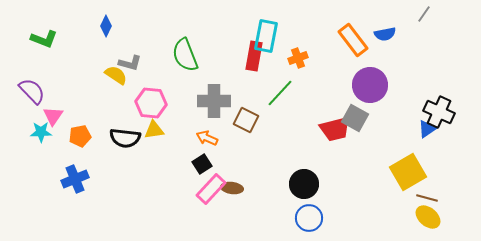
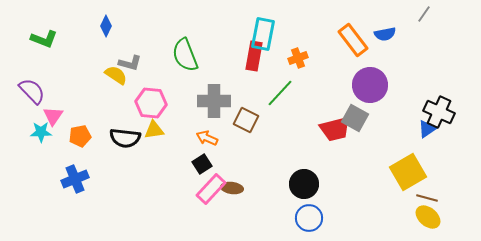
cyan rectangle: moved 3 px left, 2 px up
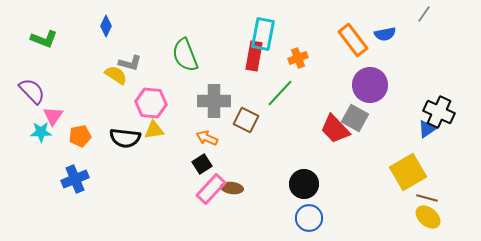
red trapezoid: rotated 60 degrees clockwise
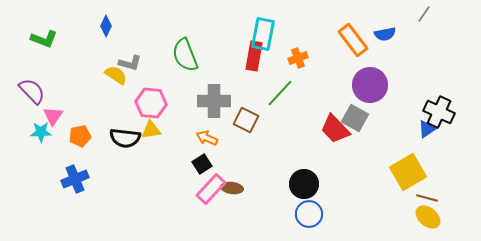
yellow triangle: moved 3 px left
blue circle: moved 4 px up
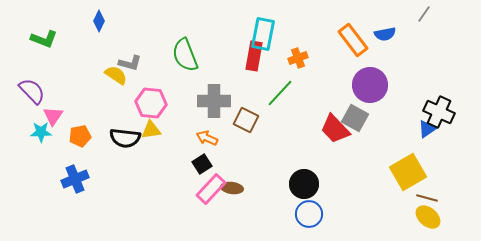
blue diamond: moved 7 px left, 5 px up
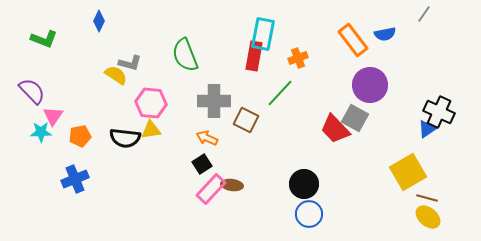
brown ellipse: moved 3 px up
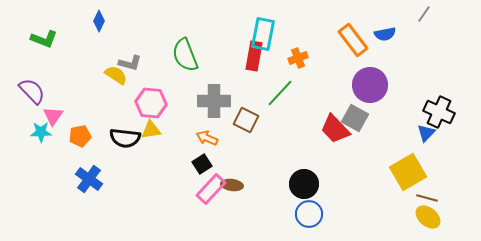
blue triangle: moved 1 px left, 4 px down; rotated 12 degrees counterclockwise
blue cross: moved 14 px right; rotated 32 degrees counterclockwise
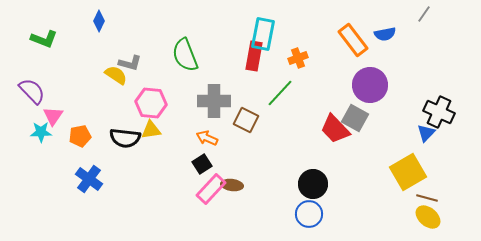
black circle: moved 9 px right
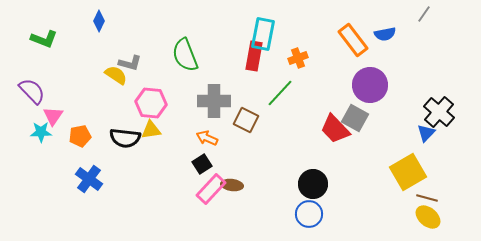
black cross: rotated 16 degrees clockwise
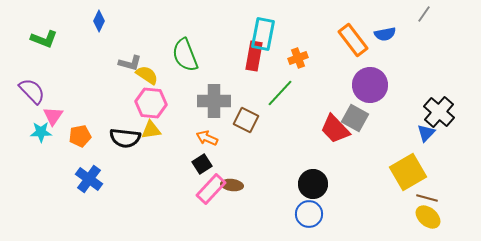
yellow semicircle: moved 31 px right
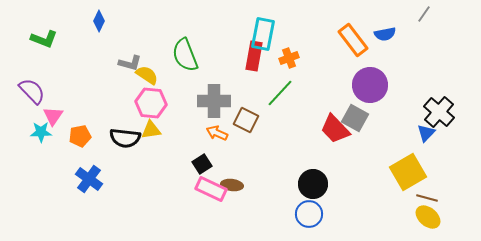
orange cross: moved 9 px left
orange arrow: moved 10 px right, 5 px up
pink rectangle: rotated 72 degrees clockwise
